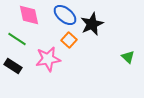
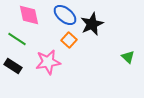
pink star: moved 3 px down
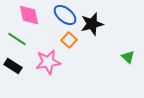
black star: rotated 10 degrees clockwise
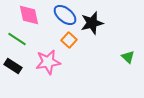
black star: moved 1 px up
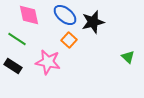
black star: moved 1 px right, 1 px up
pink star: rotated 20 degrees clockwise
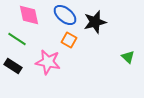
black star: moved 2 px right
orange square: rotated 14 degrees counterclockwise
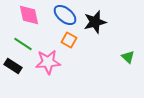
green line: moved 6 px right, 5 px down
pink star: rotated 15 degrees counterclockwise
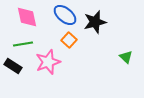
pink diamond: moved 2 px left, 2 px down
orange square: rotated 14 degrees clockwise
green line: rotated 42 degrees counterclockwise
green triangle: moved 2 px left
pink star: rotated 15 degrees counterclockwise
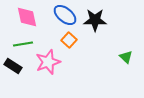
black star: moved 2 px up; rotated 15 degrees clockwise
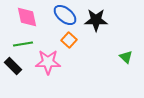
black star: moved 1 px right
pink star: rotated 20 degrees clockwise
black rectangle: rotated 12 degrees clockwise
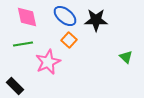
blue ellipse: moved 1 px down
pink star: rotated 25 degrees counterclockwise
black rectangle: moved 2 px right, 20 px down
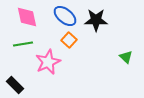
black rectangle: moved 1 px up
